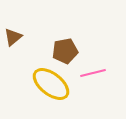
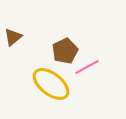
brown pentagon: rotated 15 degrees counterclockwise
pink line: moved 6 px left, 6 px up; rotated 15 degrees counterclockwise
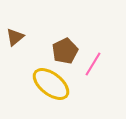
brown triangle: moved 2 px right
pink line: moved 6 px right, 3 px up; rotated 30 degrees counterclockwise
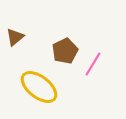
yellow ellipse: moved 12 px left, 3 px down
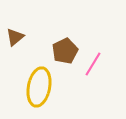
yellow ellipse: rotated 63 degrees clockwise
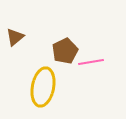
pink line: moved 2 px left, 2 px up; rotated 50 degrees clockwise
yellow ellipse: moved 4 px right
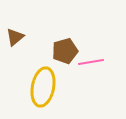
brown pentagon: rotated 10 degrees clockwise
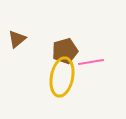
brown triangle: moved 2 px right, 2 px down
yellow ellipse: moved 19 px right, 10 px up
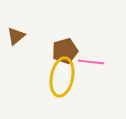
brown triangle: moved 1 px left, 3 px up
pink line: rotated 15 degrees clockwise
